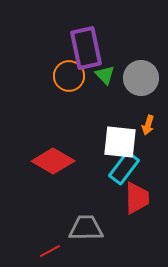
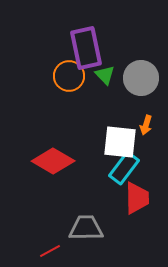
orange arrow: moved 2 px left
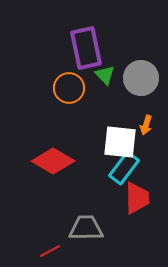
orange circle: moved 12 px down
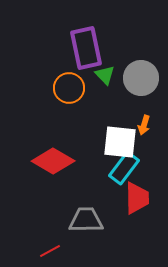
orange arrow: moved 2 px left
gray trapezoid: moved 8 px up
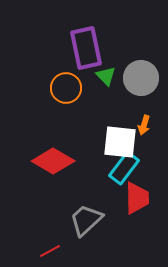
green triangle: moved 1 px right, 1 px down
orange circle: moved 3 px left
gray trapezoid: rotated 42 degrees counterclockwise
